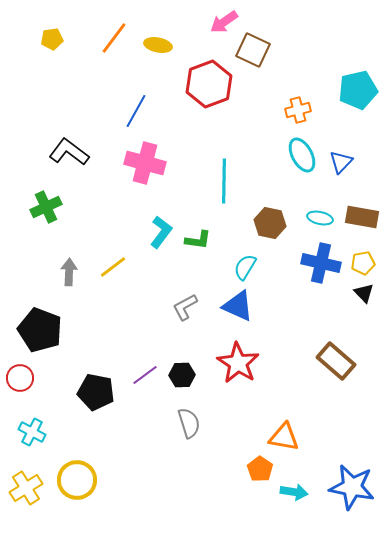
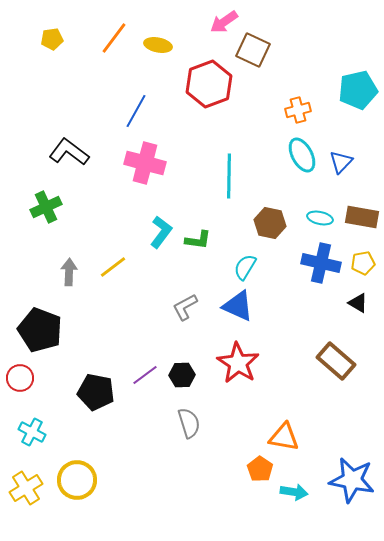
cyan line at (224, 181): moved 5 px right, 5 px up
black triangle at (364, 293): moved 6 px left, 10 px down; rotated 15 degrees counterclockwise
blue star at (352, 487): moved 7 px up
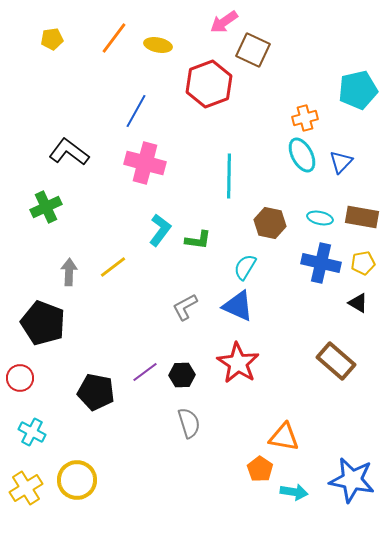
orange cross at (298, 110): moved 7 px right, 8 px down
cyan L-shape at (161, 232): moved 1 px left, 2 px up
black pentagon at (40, 330): moved 3 px right, 7 px up
purple line at (145, 375): moved 3 px up
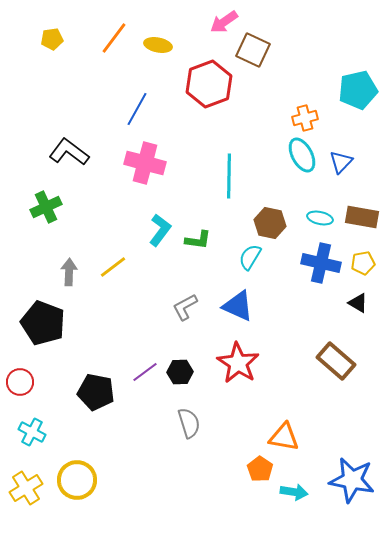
blue line at (136, 111): moved 1 px right, 2 px up
cyan semicircle at (245, 267): moved 5 px right, 10 px up
black hexagon at (182, 375): moved 2 px left, 3 px up
red circle at (20, 378): moved 4 px down
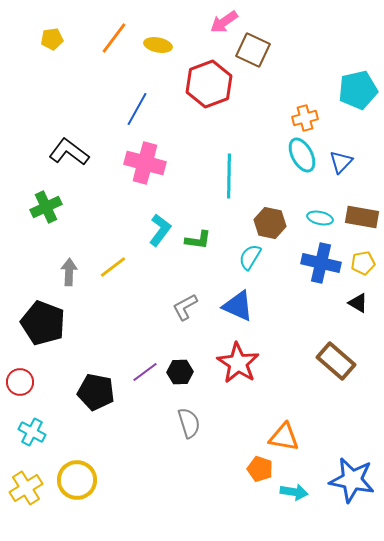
orange pentagon at (260, 469): rotated 15 degrees counterclockwise
